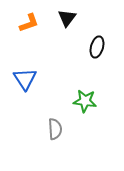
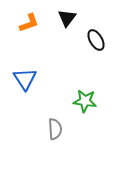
black ellipse: moved 1 px left, 7 px up; rotated 45 degrees counterclockwise
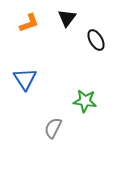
gray semicircle: moved 2 px left, 1 px up; rotated 150 degrees counterclockwise
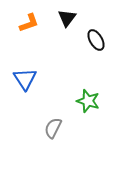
green star: moved 3 px right; rotated 10 degrees clockwise
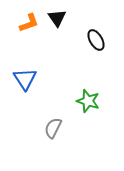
black triangle: moved 10 px left; rotated 12 degrees counterclockwise
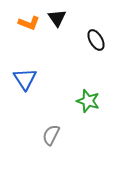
orange L-shape: rotated 40 degrees clockwise
gray semicircle: moved 2 px left, 7 px down
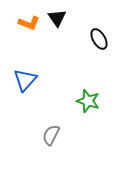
black ellipse: moved 3 px right, 1 px up
blue triangle: moved 1 px down; rotated 15 degrees clockwise
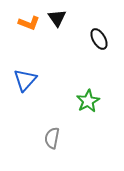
green star: rotated 25 degrees clockwise
gray semicircle: moved 1 px right, 3 px down; rotated 15 degrees counterclockwise
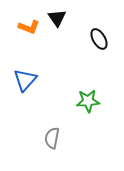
orange L-shape: moved 4 px down
green star: rotated 25 degrees clockwise
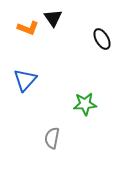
black triangle: moved 4 px left
orange L-shape: moved 1 px left, 1 px down
black ellipse: moved 3 px right
green star: moved 3 px left, 3 px down
